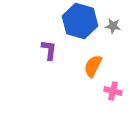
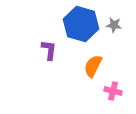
blue hexagon: moved 1 px right, 3 px down
gray star: moved 1 px right, 1 px up
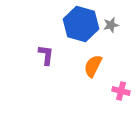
gray star: moved 3 px left; rotated 21 degrees counterclockwise
purple L-shape: moved 3 px left, 5 px down
pink cross: moved 8 px right
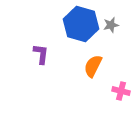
purple L-shape: moved 5 px left, 1 px up
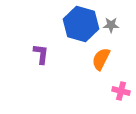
gray star: rotated 14 degrees clockwise
orange semicircle: moved 8 px right, 7 px up
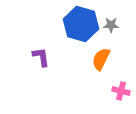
purple L-shape: moved 3 px down; rotated 15 degrees counterclockwise
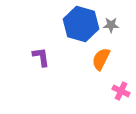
pink cross: rotated 12 degrees clockwise
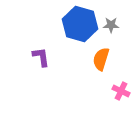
blue hexagon: moved 1 px left
orange semicircle: rotated 10 degrees counterclockwise
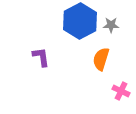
blue hexagon: moved 3 px up; rotated 16 degrees clockwise
